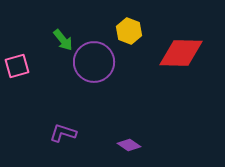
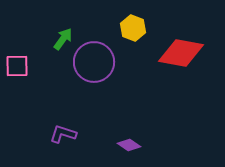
yellow hexagon: moved 4 px right, 3 px up
green arrow: moved 1 px up; rotated 105 degrees counterclockwise
red diamond: rotated 9 degrees clockwise
pink square: rotated 15 degrees clockwise
purple L-shape: moved 1 px down
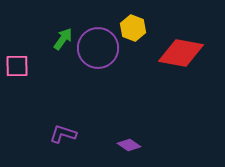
purple circle: moved 4 px right, 14 px up
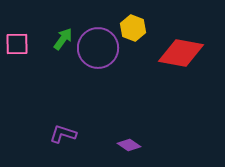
pink square: moved 22 px up
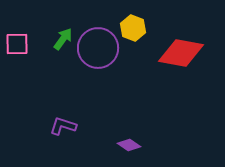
purple L-shape: moved 8 px up
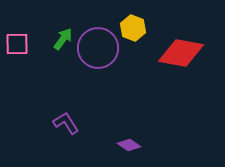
purple L-shape: moved 3 px right, 3 px up; rotated 40 degrees clockwise
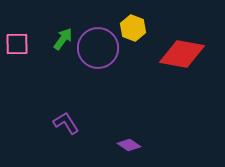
red diamond: moved 1 px right, 1 px down
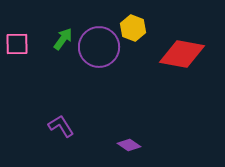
purple circle: moved 1 px right, 1 px up
purple L-shape: moved 5 px left, 3 px down
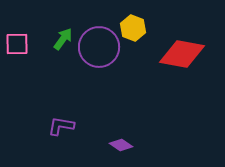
purple L-shape: rotated 48 degrees counterclockwise
purple diamond: moved 8 px left
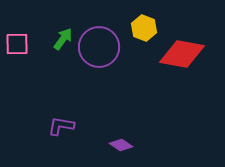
yellow hexagon: moved 11 px right
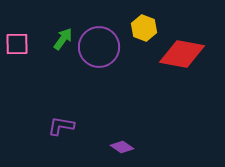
purple diamond: moved 1 px right, 2 px down
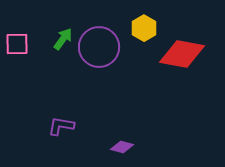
yellow hexagon: rotated 10 degrees clockwise
purple diamond: rotated 20 degrees counterclockwise
